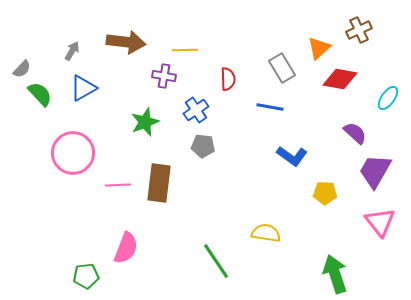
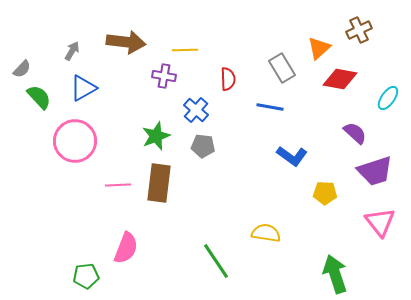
green semicircle: moved 1 px left, 3 px down
blue cross: rotated 15 degrees counterclockwise
green star: moved 11 px right, 14 px down
pink circle: moved 2 px right, 12 px up
purple trapezoid: rotated 138 degrees counterclockwise
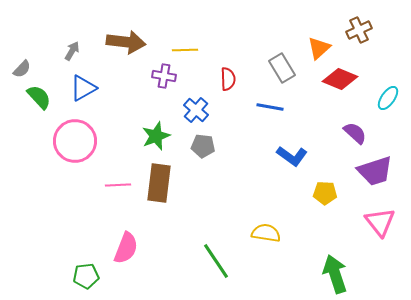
red diamond: rotated 12 degrees clockwise
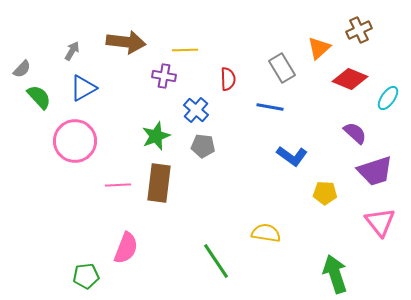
red diamond: moved 10 px right
